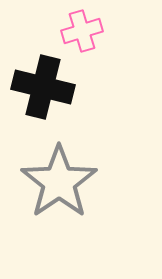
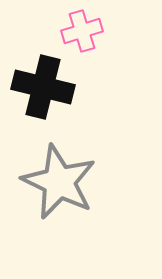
gray star: rotated 12 degrees counterclockwise
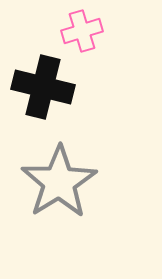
gray star: rotated 14 degrees clockwise
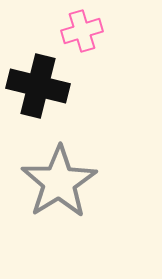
black cross: moved 5 px left, 1 px up
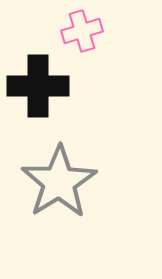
black cross: rotated 14 degrees counterclockwise
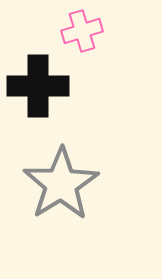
gray star: moved 2 px right, 2 px down
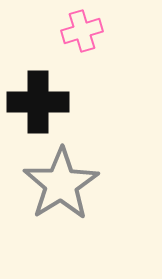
black cross: moved 16 px down
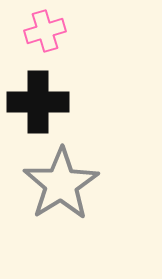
pink cross: moved 37 px left
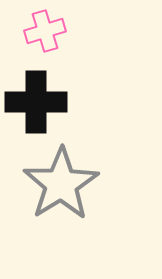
black cross: moved 2 px left
